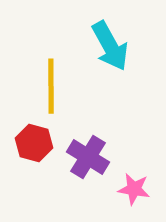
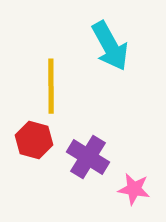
red hexagon: moved 3 px up
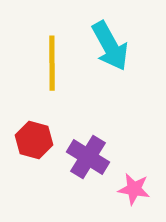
yellow line: moved 1 px right, 23 px up
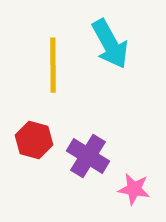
cyan arrow: moved 2 px up
yellow line: moved 1 px right, 2 px down
purple cross: moved 1 px up
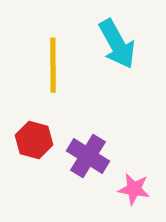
cyan arrow: moved 7 px right
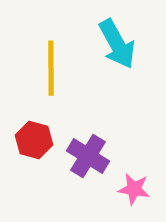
yellow line: moved 2 px left, 3 px down
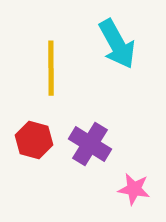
purple cross: moved 2 px right, 12 px up
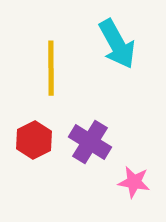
red hexagon: rotated 18 degrees clockwise
purple cross: moved 2 px up
pink star: moved 7 px up
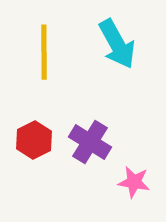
yellow line: moved 7 px left, 16 px up
